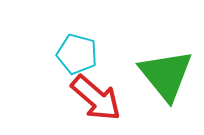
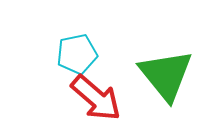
cyan pentagon: rotated 27 degrees counterclockwise
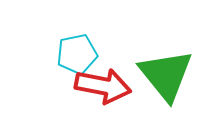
red arrow: moved 7 px right, 12 px up; rotated 30 degrees counterclockwise
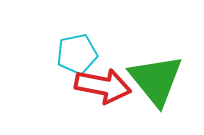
green triangle: moved 10 px left, 5 px down
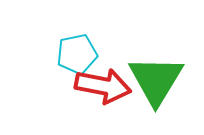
green triangle: rotated 10 degrees clockwise
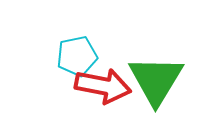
cyan pentagon: moved 2 px down
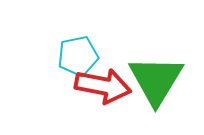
cyan pentagon: moved 1 px right
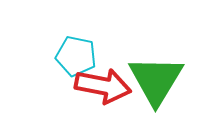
cyan pentagon: moved 2 px left; rotated 24 degrees clockwise
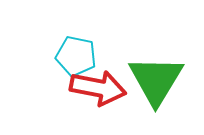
red arrow: moved 5 px left, 2 px down
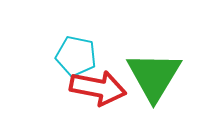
green triangle: moved 2 px left, 4 px up
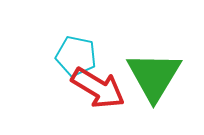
red arrow: rotated 20 degrees clockwise
